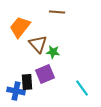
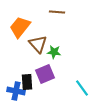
green star: moved 1 px right
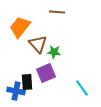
purple square: moved 1 px right, 1 px up
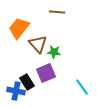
orange trapezoid: moved 1 px left, 1 px down
black rectangle: rotated 28 degrees counterclockwise
cyan line: moved 1 px up
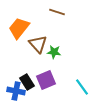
brown line: rotated 14 degrees clockwise
purple square: moved 7 px down
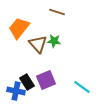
green star: moved 11 px up
cyan line: rotated 18 degrees counterclockwise
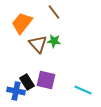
brown line: moved 3 px left; rotated 35 degrees clockwise
orange trapezoid: moved 3 px right, 5 px up
purple square: rotated 36 degrees clockwise
cyan line: moved 1 px right, 3 px down; rotated 12 degrees counterclockwise
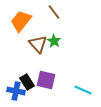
orange trapezoid: moved 1 px left, 2 px up
green star: rotated 24 degrees clockwise
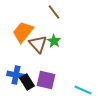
orange trapezoid: moved 2 px right, 11 px down
blue cross: moved 16 px up
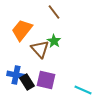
orange trapezoid: moved 1 px left, 2 px up
brown triangle: moved 2 px right, 5 px down
